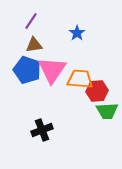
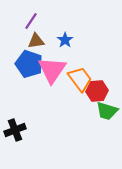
blue star: moved 12 px left, 7 px down
brown triangle: moved 2 px right, 4 px up
blue pentagon: moved 2 px right, 6 px up
orange trapezoid: rotated 48 degrees clockwise
green trapezoid: rotated 20 degrees clockwise
black cross: moved 27 px left
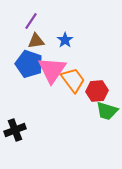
orange trapezoid: moved 7 px left, 1 px down
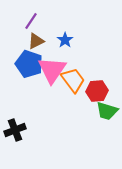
brown triangle: rotated 18 degrees counterclockwise
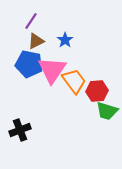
blue pentagon: rotated 8 degrees counterclockwise
orange trapezoid: moved 1 px right, 1 px down
black cross: moved 5 px right
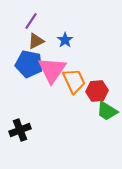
orange trapezoid: rotated 12 degrees clockwise
green trapezoid: rotated 15 degrees clockwise
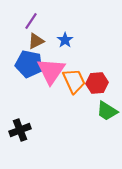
pink triangle: moved 1 px left, 1 px down
red hexagon: moved 8 px up
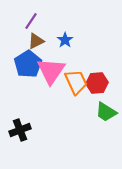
blue pentagon: moved 1 px left; rotated 28 degrees clockwise
orange trapezoid: moved 2 px right, 1 px down
green trapezoid: moved 1 px left, 1 px down
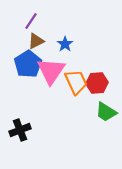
blue star: moved 4 px down
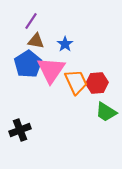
brown triangle: rotated 36 degrees clockwise
pink triangle: moved 1 px up
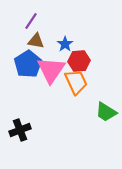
red hexagon: moved 18 px left, 22 px up
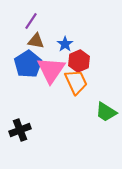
red hexagon: rotated 20 degrees counterclockwise
